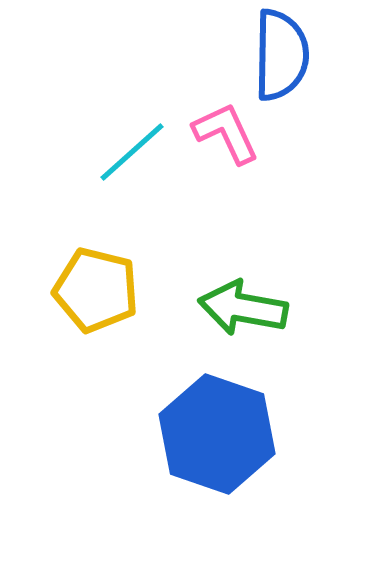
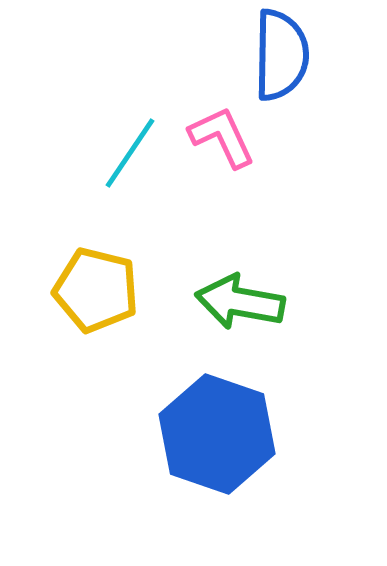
pink L-shape: moved 4 px left, 4 px down
cyan line: moved 2 px left, 1 px down; rotated 14 degrees counterclockwise
green arrow: moved 3 px left, 6 px up
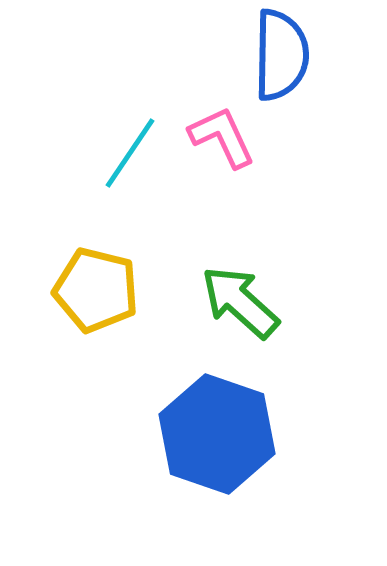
green arrow: rotated 32 degrees clockwise
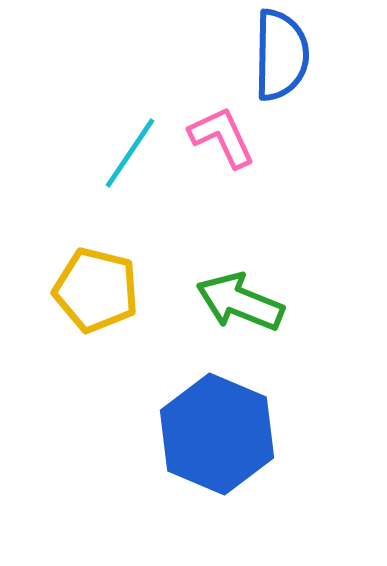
green arrow: rotated 20 degrees counterclockwise
blue hexagon: rotated 4 degrees clockwise
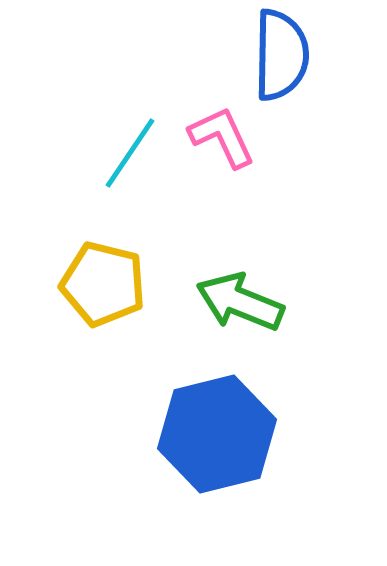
yellow pentagon: moved 7 px right, 6 px up
blue hexagon: rotated 23 degrees clockwise
